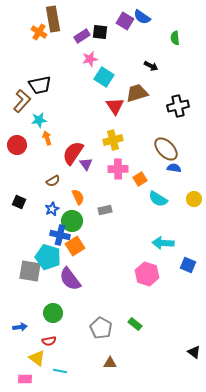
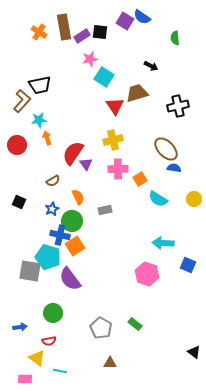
brown rectangle at (53, 19): moved 11 px right, 8 px down
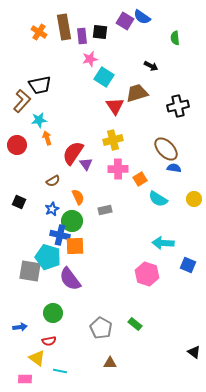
purple rectangle at (82, 36): rotated 63 degrees counterclockwise
orange square at (75, 246): rotated 30 degrees clockwise
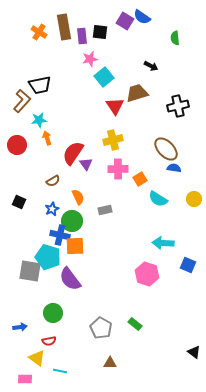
cyan square at (104, 77): rotated 18 degrees clockwise
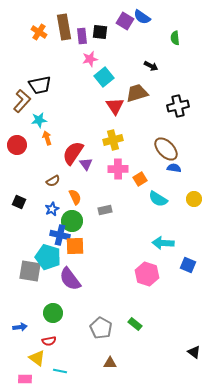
orange semicircle at (78, 197): moved 3 px left
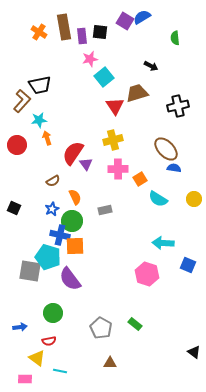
blue semicircle at (142, 17): rotated 114 degrees clockwise
black square at (19, 202): moved 5 px left, 6 px down
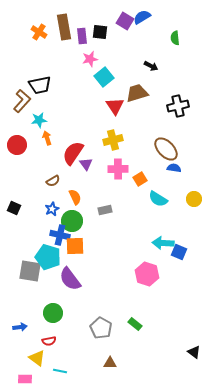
blue square at (188, 265): moved 9 px left, 13 px up
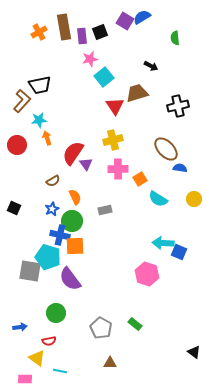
orange cross at (39, 32): rotated 28 degrees clockwise
black square at (100, 32): rotated 28 degrees counterclockwise
blue semicircle at (174, 168): moved 6 px right
green circle at (53, 313): moved 3 px right
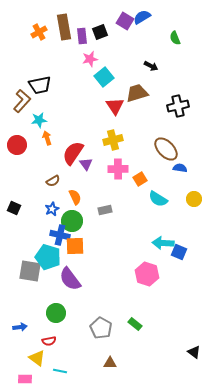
green semicircle at (175, 38): rotated 16 degrees counterclockwise
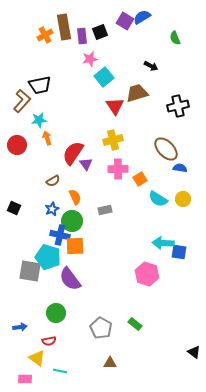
orange cross at (39, 32): moved 6 px right, 3 px down
yellow circle at (194, 199): moved 11 px left
blue square at (179, 252): rotated 14 degrees counterclockwise
